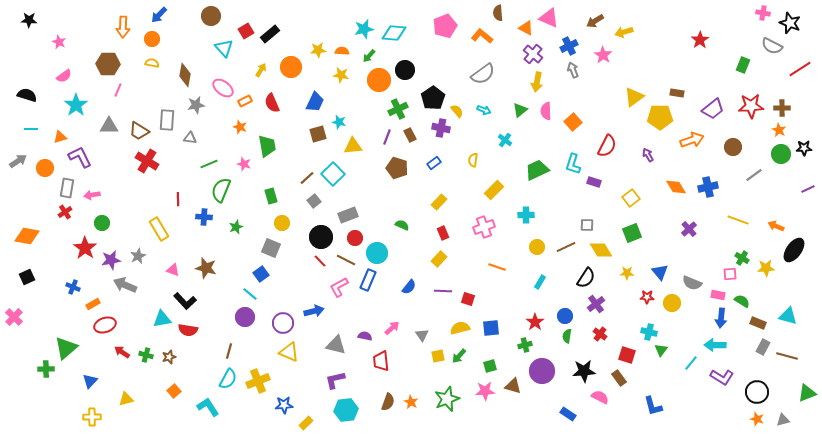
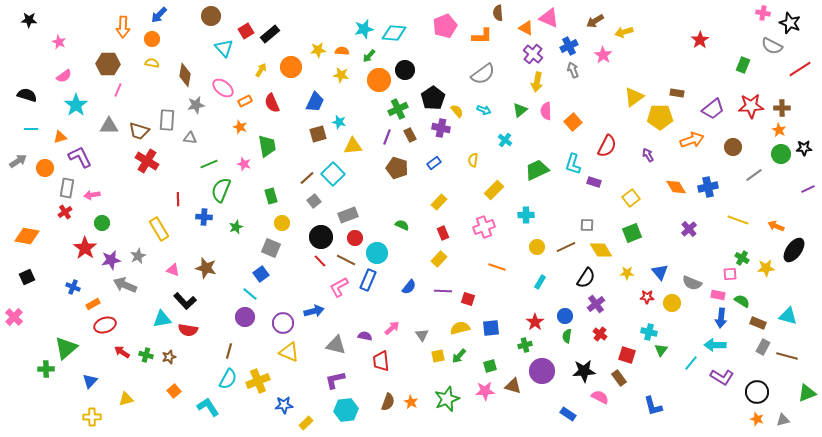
orange L-shape at (482, 36): rotated 140 degrees clockwise
brown trapezoid at (139, 131): rotated 15 degrees counterclockwise
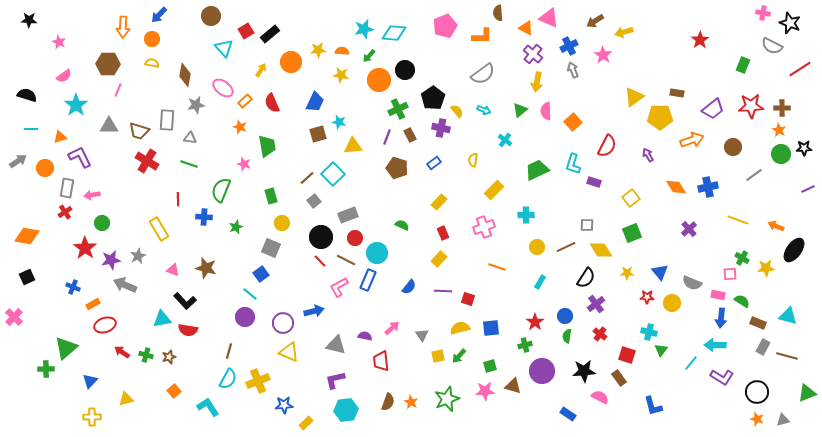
orange circle at (291, 67): moved 5 px up
orange rectangle at (245, 101): rotated 16 degrees counterclockwise
green line at (209, 164): moved 20 px left; rotated 42 degrees clockwise
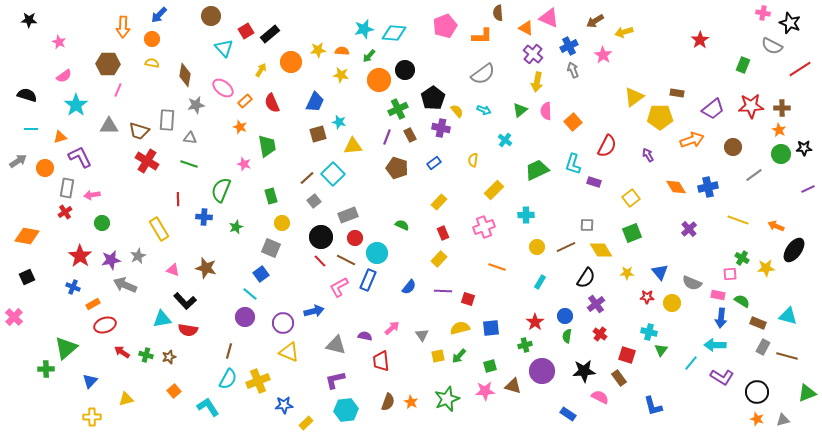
red star at (85, 248): moved 5 px left, 8 px down
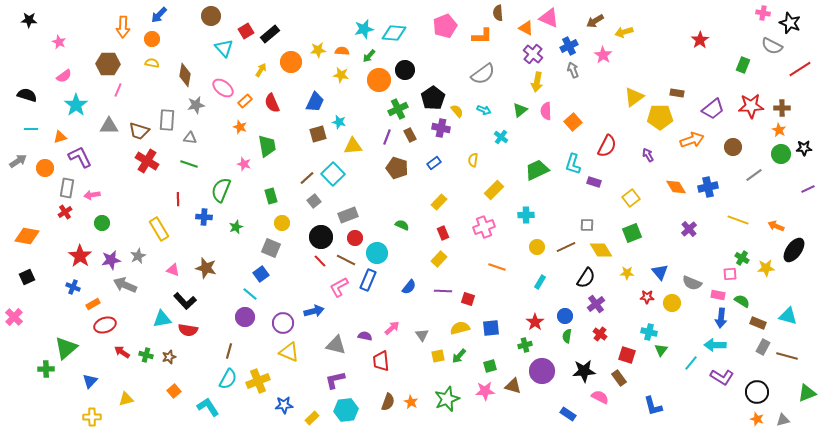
cyan cross at (505, 140): moved 4 px left, 3 px up
yellow rectangle at (306, 423): moved 6 px right, 5 px up
